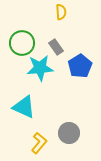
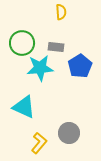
gray rectangle: rotated 49 degrees counterclockwise
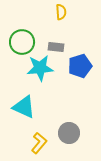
green circle: moved 1 px up
blue pentagon: rotated 15 degrees clockwise
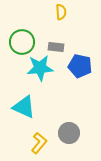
blue pentagon: rotated 30 degrees clockwise
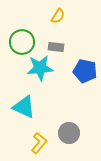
yellow semicircle: moved 3 px left, 4 px down; rotated 35 degrees clockwise
blue pentagon: moved 5 px right, 5 px down
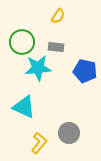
cyan star: moved 2 px left
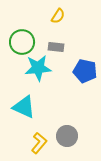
gray circle: moved 2 px left, 3 px down
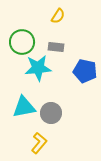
cyan triangle: rotated 35 degrees counterclockwise
gray circle: moved 16 px left, 23 px up
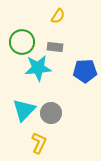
gray rectangle: moved 1 px left
blue pentagon: rotated 15 degrees counterclockwise
cyan triangle: moved 3 px down; rotated 35 degrees counterclockwise
yellow L-shape: rotated 15 degrees counterclockwise
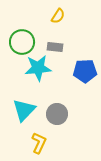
gray circle: moved 6 px right, 1 px down
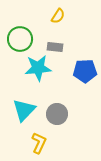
green circle: moved 2 px left, 3 px up
